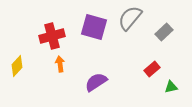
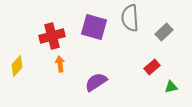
gray semicircle: rotated 44 degrees counterclockwise
red rectangle: moved 2 px up
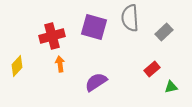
red rectangle: moved 2 px down
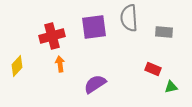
gray semicircle: moved 1 px left
purple square: rotated 24 degrees counterclockwise
gray rectangle: rotated 48 degrees clockwise
red rectangle: moved 1 px right; rotated 63 degrees clockwise
purple semicircle: moved 1 px left, 2 px down
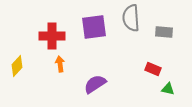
gray semicircle: moved 2 px right
red cross: rotated 15 degrees clockwise
green triangle: moved 3 px left, 2 px down; rotated 24 degrees clockwise
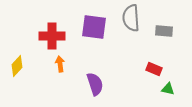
purple square: rotated 16 degrees clockwise
gray rectangle: moved 1 px up
red rectangle: moved 1 px right
purple semicircle: rotated 105 degrees clockwise
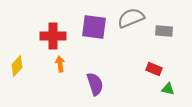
gray semicircle: rotated 72 degrees clockwise
red cross: moved 1 px right
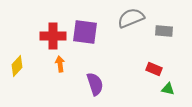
purple square: moved 9 px left, 5 px down
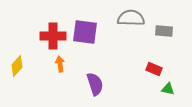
gray semicircle: rotated 24 degrees clockwise
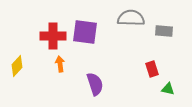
red rectangle: moved 2 px left; rotated 49 degrees clockwise
